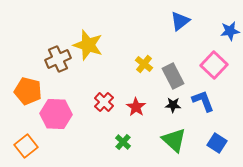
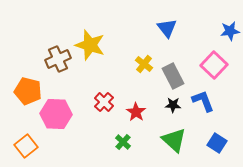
blue triangle: moved 13 px left, 7 px down; rotated 30 degrees counterclockwise
yellow star: moved 2 px right
red star: moved 5 px down
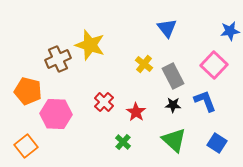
blue L-shape: moved 2 px right
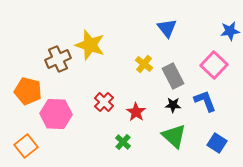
green triangle: moved 4 px up
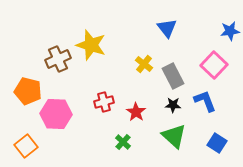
yellow star: moved 1 px right
red cross: rotated 30 degrees clockwise
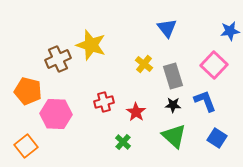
gray rectangle: rotated 10 degrees clockwise
blue square: moved 5 px up
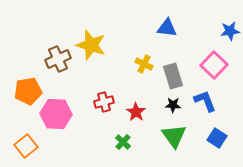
blue triangle: rotated 45 degrees counterclockwise
yellow cross: rotated 12 degrees counterclockwise
orange pentagon: rotated 24 degrees counterclockwise
green triangle: rotated 12 degrees clockwise
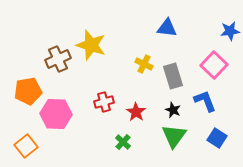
black star: moved 5 px down; rotated 21 degrees clockwise
green triangle: rotated 12 degrees clockwise
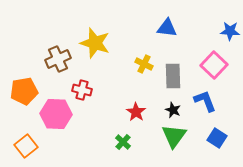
blue star: rotated 12 degrees clockwise
yellow star: moved 4 px right, 2 px up
gray rectangle: rotated 15 degrees clockwise
orange pentagon: moved 4 px left
red cross: moved 22 px left, 12 px up; rotated 30 degrees clockwise
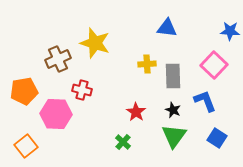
yellow cross: moved 3 px right; rotated 30 degrees counterclockwise
